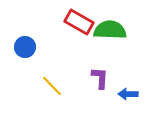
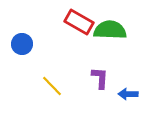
blue circle: moved 3 px left, 3 px up
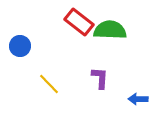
red rectangle: rotated 8 degrees clockwise
blue circle: moved 2 px left, 2 px down
yellow line: moved 3 px left, 2 px up
blue arrow: moved 10 px right, 5 px down
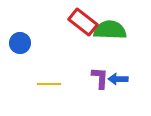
red rectangle: moved 4 px right
blue circle: moved 3 px up
yellow line: rotated 45 degrees counterclockwise
blue arrow: moved 20 px left, 20 px up
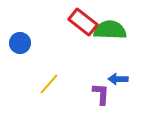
purple L-shape: moved 1 px right, 16 px down
yellow line: rotated 50 degrees counterclockwise
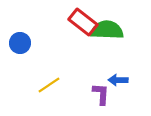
green semicircle: moved 3 px left
blue arrow: moved 1 px down
yellow line: moved 1 px down; rotated 15 degrees clockwise
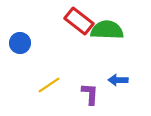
red rectangle: moved 4 px left, 1 px up
purple L-shape: moved 11 px left
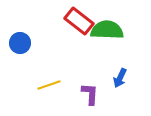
blue arrow: moved 2 px right, 2 px up; rotated 66 degrees counterclockwise
yellow line: rotated 15 degrees clockwise
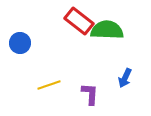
blue arrow: moved 5 px right
